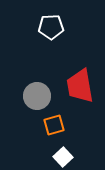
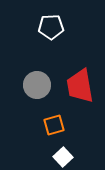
gray circle: moved 11 px up
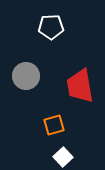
gray circle: moved 11 px left, 9 px up
